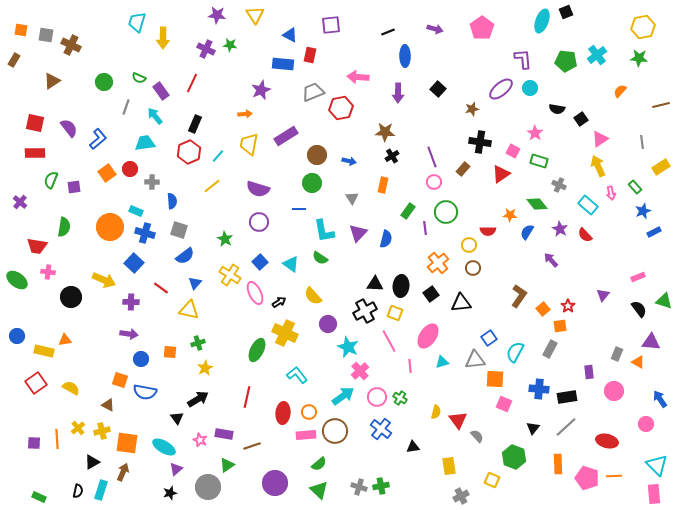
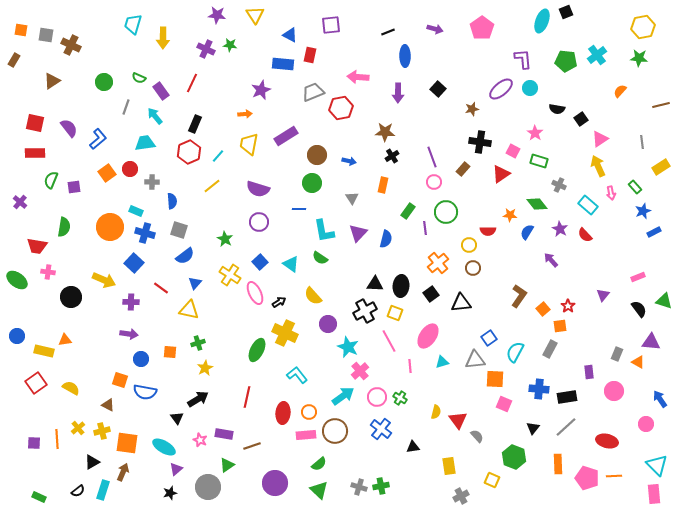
cyan trapezoid at (137, 22): moved 4 px left, 2 px down
cyan rectangle at (101, 490): moved 2 px right
black semicircle at (78, 491): rotated 40 degrees clockwise
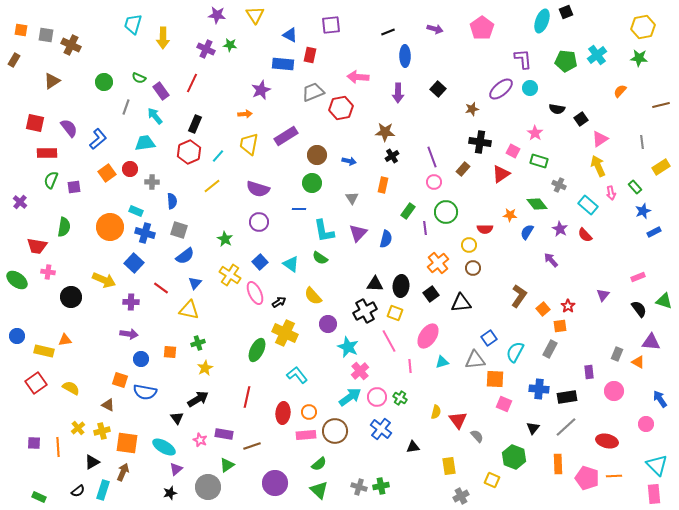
red rectangle at (35, 153): moved 12 px right
red semicircle at (488, 231): moved 3 px left, 2 px up
cyan arrow at (343, 396): moved 7 px right, 1 px down
orange line at (57, 439): moved 1 px right, 8 px down
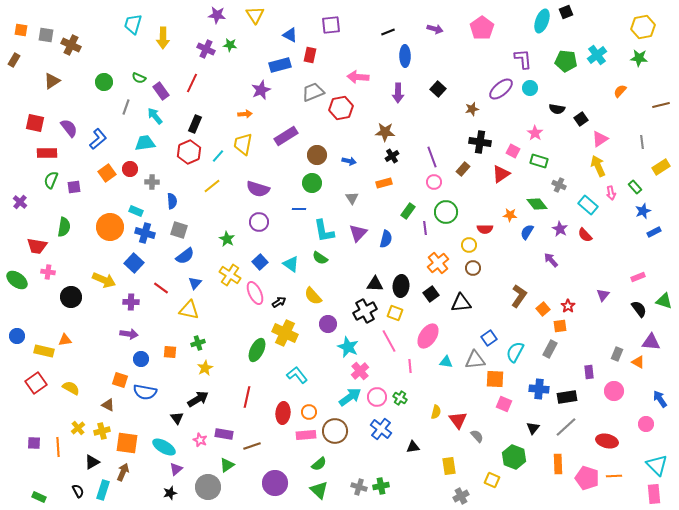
blue rectangle at (283, 64): moved 3 px left, 1 px down; rotated 20 degrees counterclockwise
yellow trapezoid at (249, 144): moved 6 px left
orange rectangle at (383, 185): moved 1 px right, 2 px up; rotated 63 degrees clockwise
green star at (225, 239): moved 2 px right
cyan triangle at (442, 362): moved 4 px right; rotated 24 degrees clockwise
black semicircle at (78, 491): rotated 80 degrees counterclockwise
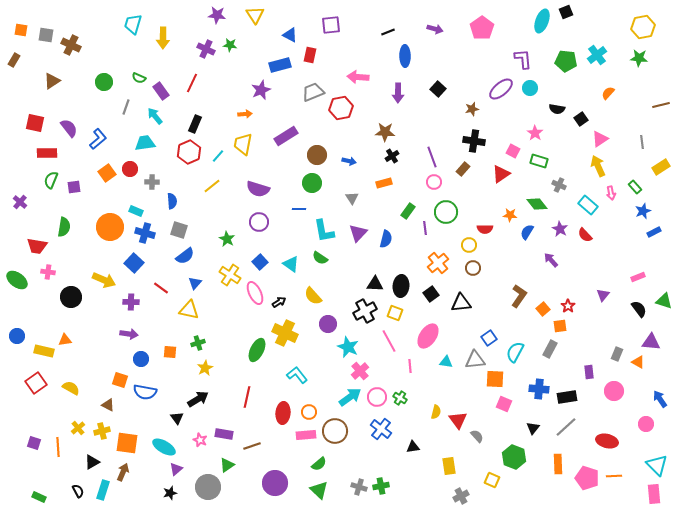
orange semicircle at (620, 91): moved 12 px left, 2 px down
black cross at (480, 142): moved 6 px left, 1 px up
purple square at (34, 443): rotated 16 degrees clockwise
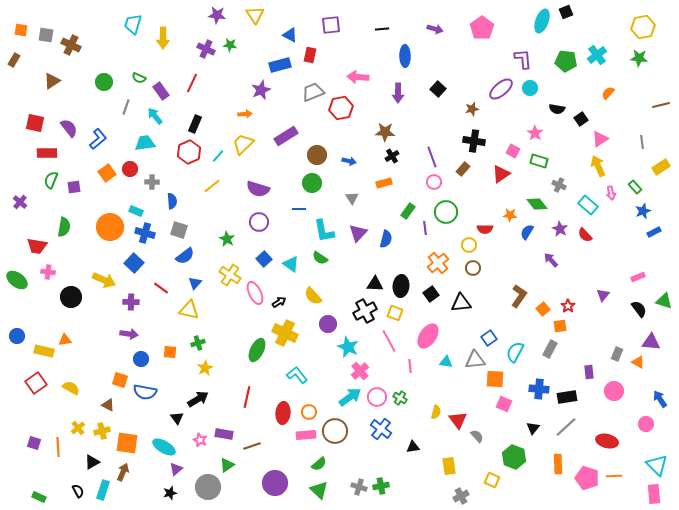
black line at (388, 32): moved 6 px left, 3 px up; rotated 16 degrees clockwise
yellow trapezoid at (243, 144): rotated 35 degrees clockwise
blue square at (260, 262): moved 4 px right, 3 px up
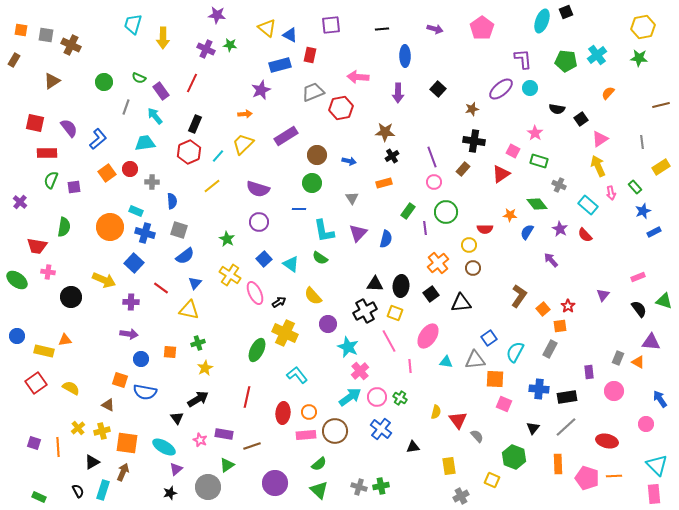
yellow triangle at (255, 15): moved 12 px right, 13 px down; rotated 18 degrees counterclockwise
gray rectangle at (617, 354): moved 1 px right, 4 px down
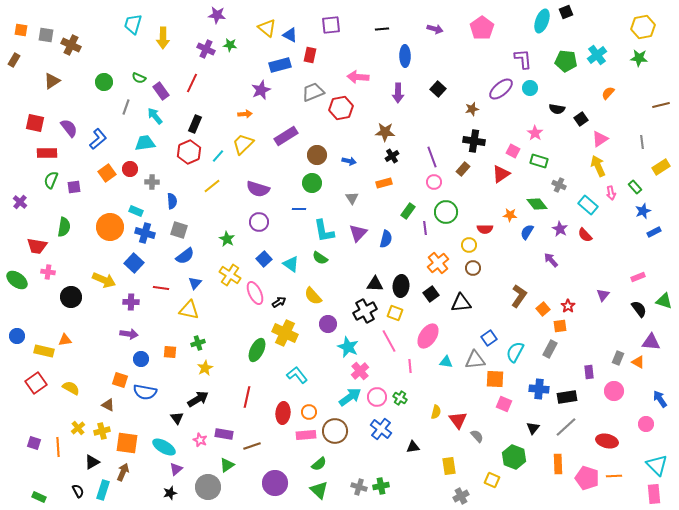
red line at (161, 288): rotated 28 degrees counterclockwise
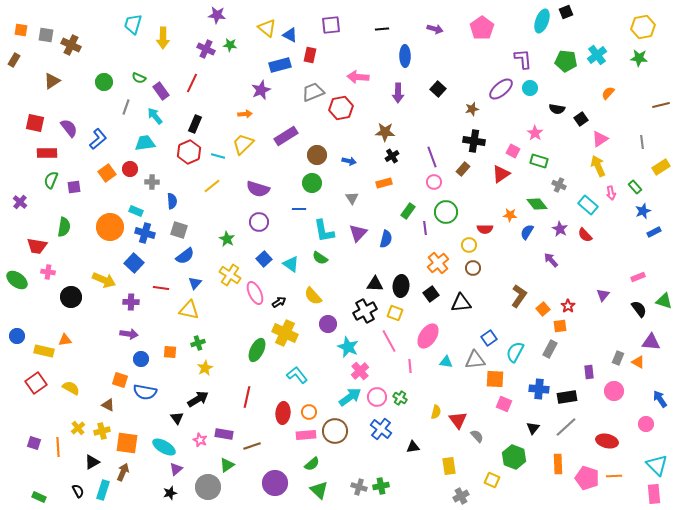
cyan line at (218, 156): rotated 64 degrees clockwise
green semicircle at (319, 464): moved 7 px left
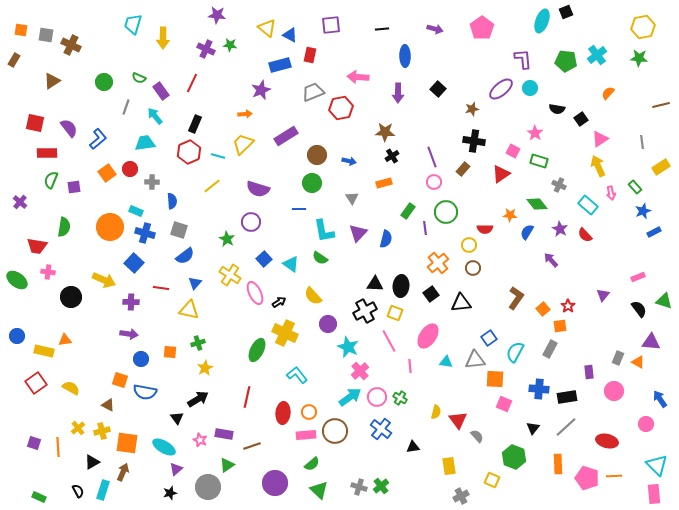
purple circle at (259, 222): moved 8 px left
brown L-shape at (519, 296): moved 3 px left, 2 px down
green cross at (381, 486): rotated 28 degrees counterclockwise
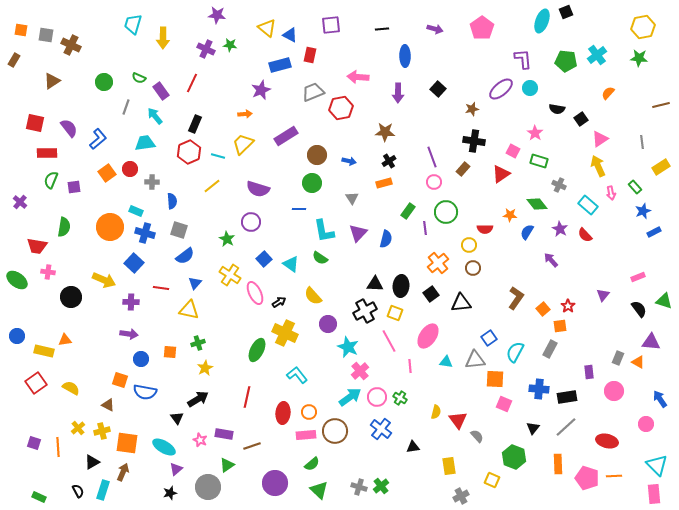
black cross at (392, 156): moved 3 px left, 5 px down
